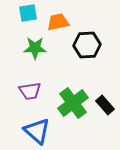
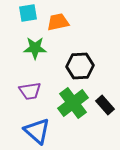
black hexagon: moved 7 px left, 21 px down
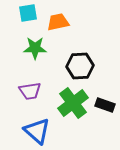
black rectangle: rotated 30 degrees counterclockwise
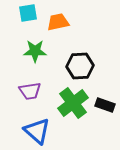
green star: moved 3 px down
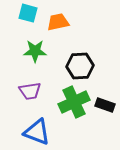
cyan square: rotated 24 degrees clockwise
green cross: moved 1 px right, 1 px up; rotated 12 degrees clockwise
blue triangle: moved 1 px down; rotated 20 degrees counterclockwise
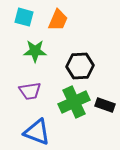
cyan square: moved 4 px left, 4 px down
orange trapezoid: moved 2 px up; rotated 125 degrees clockwise
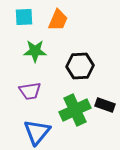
cyan square: rotated 18 degrees counterclockwise
green cross: moved 1 px right, 8 px down
blue triangle: rotated 48 degrees clockwise
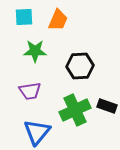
black rectangle: moved 2 px right, 1 px down
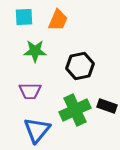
black hexagon: rotated 8 degrees counterclockwise
purple trapezoid: rotated 10 degrees clockwise
blue triangle: moved 2 px up
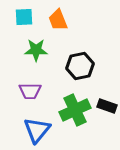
orange trapezoid: rotated 135 degrees clockwise
green star: moved 1 px right, 1 px up
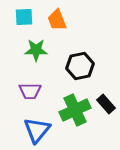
orange trapezoid: moved 1 px left
black rectangle: moved 1 px left, 2 px up; rotated 30 degrees clockwise
